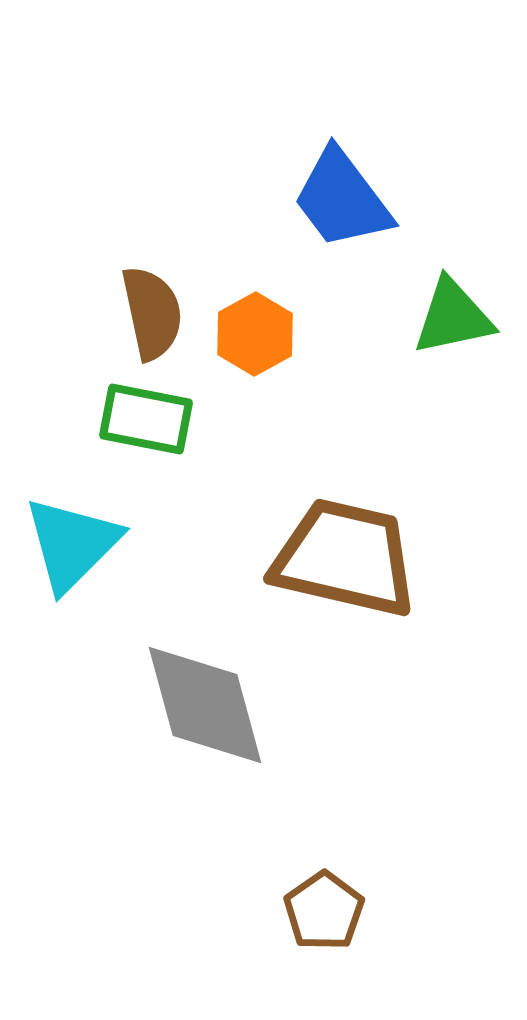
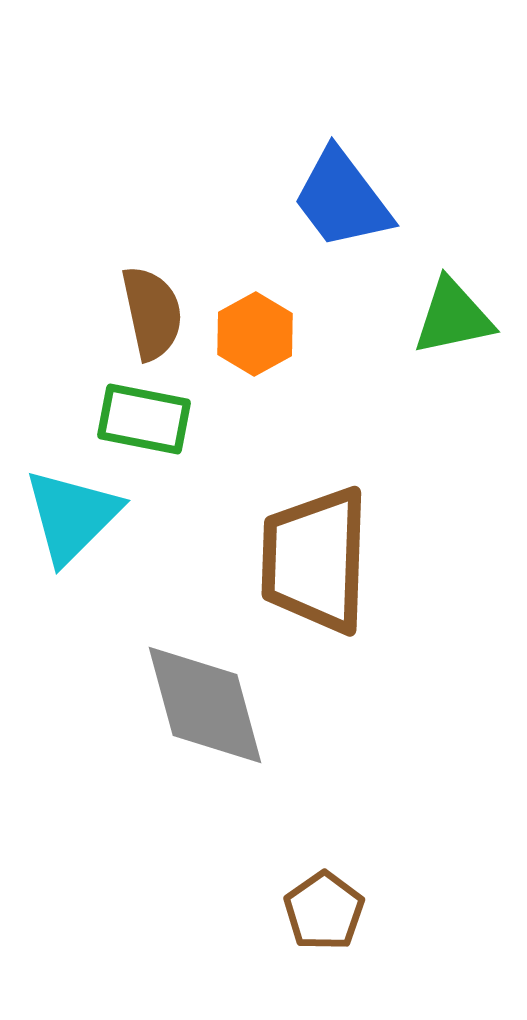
green rectangle: moved 2 px left
cyan triangle: moved 28 px up
brown trapezoid: moved 30 px left, 2 px down; rotated 101 degrees counterclockwise
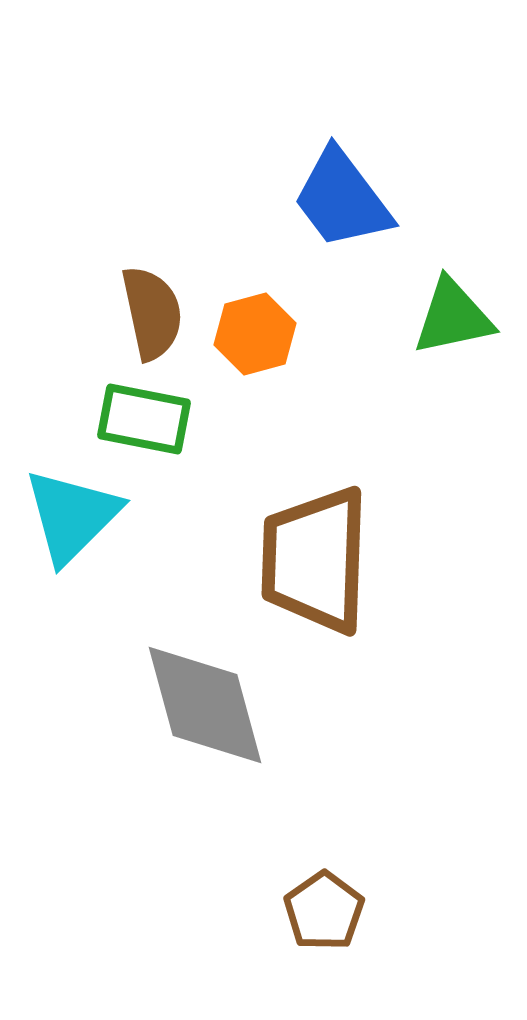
orange hexagon: rotated 14 degrees clockwise
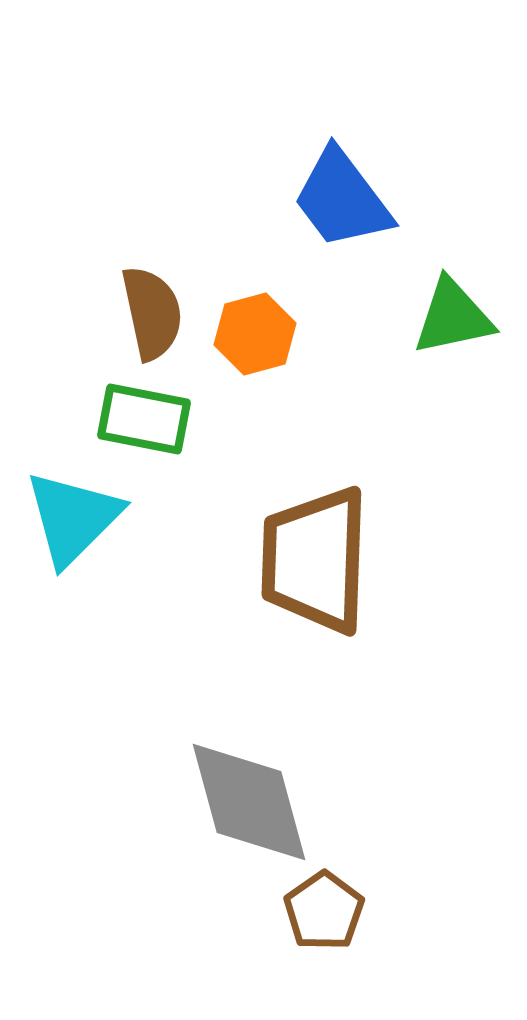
cyan triangle: moved 1 px right, 2 px down
gray diamond: moved 44 px right, 97 px down
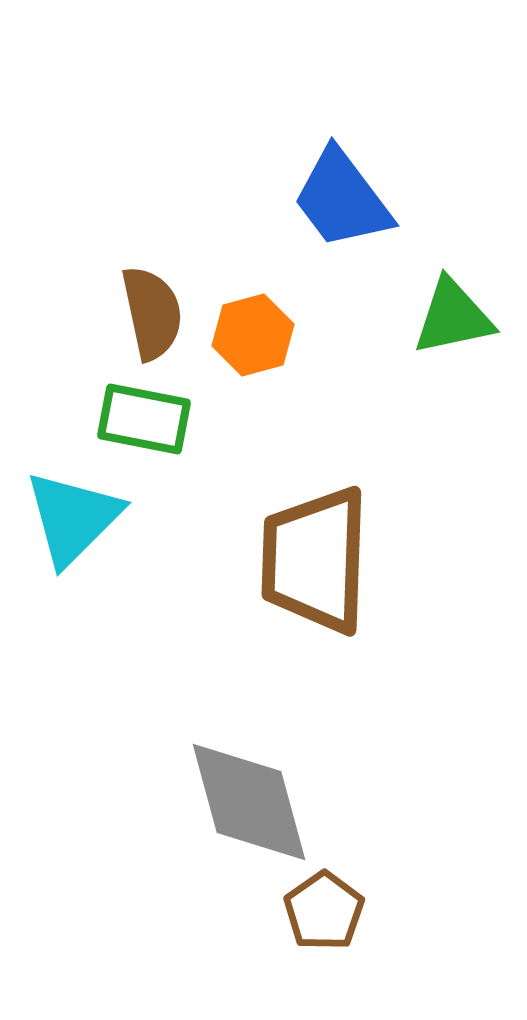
orange hexagon: moved 2 px left, 1 px down
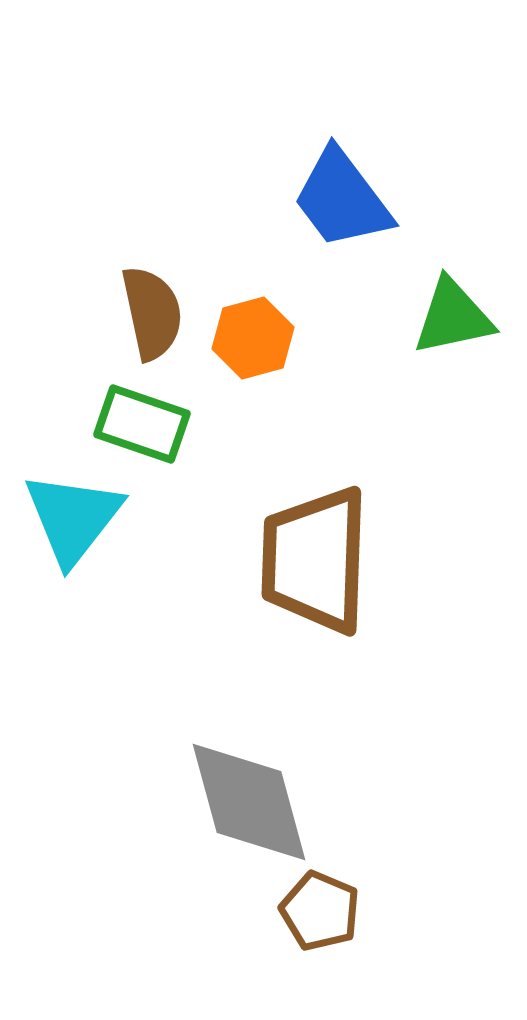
orange hexagon: moved 3 px down
green rectangle: moved 2 px left, 5 px down; rotated 8 degrees clockwise
cyan triangle: rotated 7 degrees counterclockwise
brown pentagon: moved 4 px left; rotated 14 degrees counterclockwise
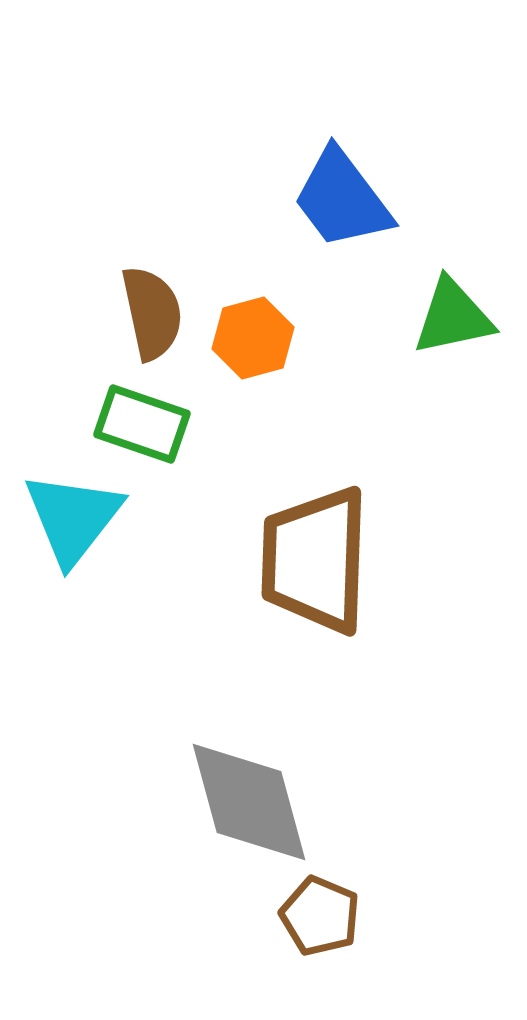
brown pentagon: moved 5 px down
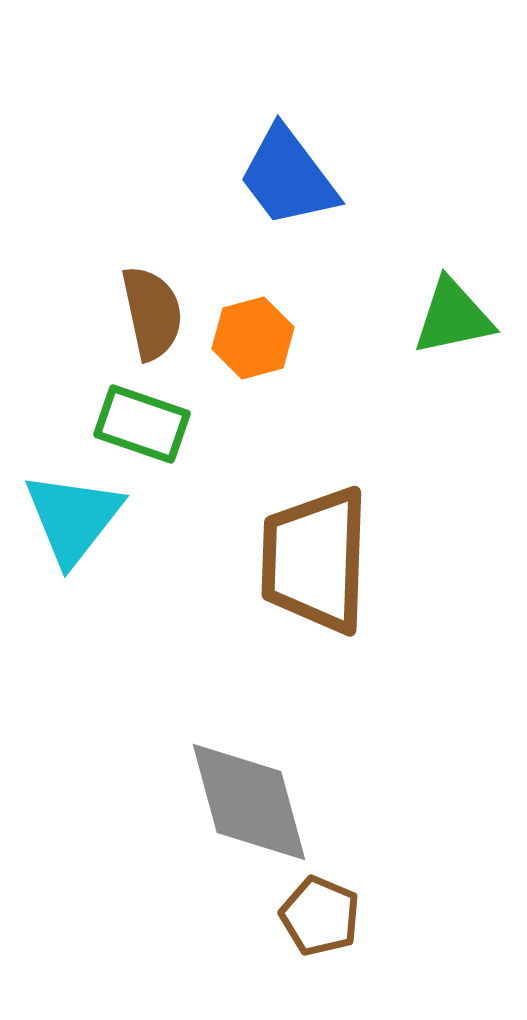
blue trapezoid: moved 54 px left, 22 px up
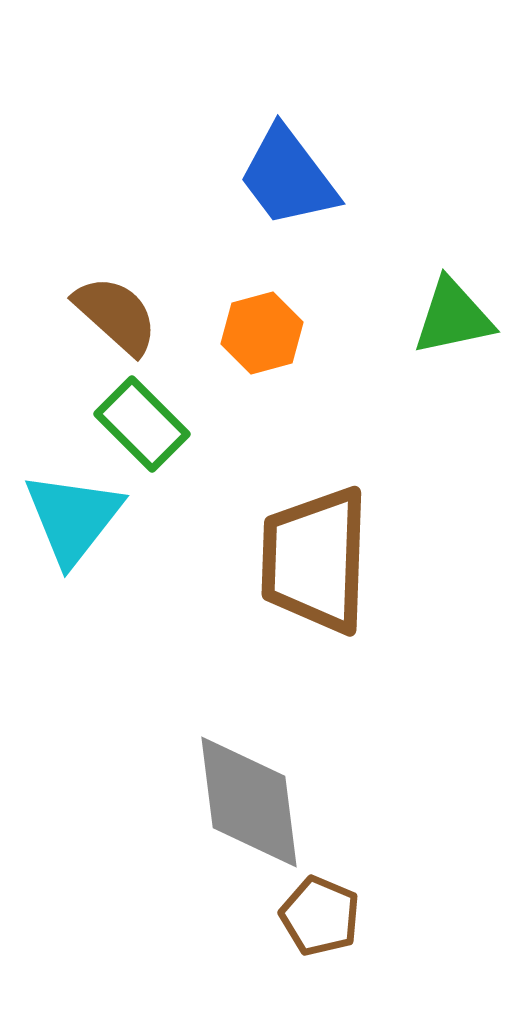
brown semicircle: moved 36 px left, 2 px down; rotated 36 degrees counterclockwise
orange hexagon: moved 9 px right, 5 px up
green rectangle: rotated 26 degrees clockwise
gray diamond: rotated 8 degrees clockwise
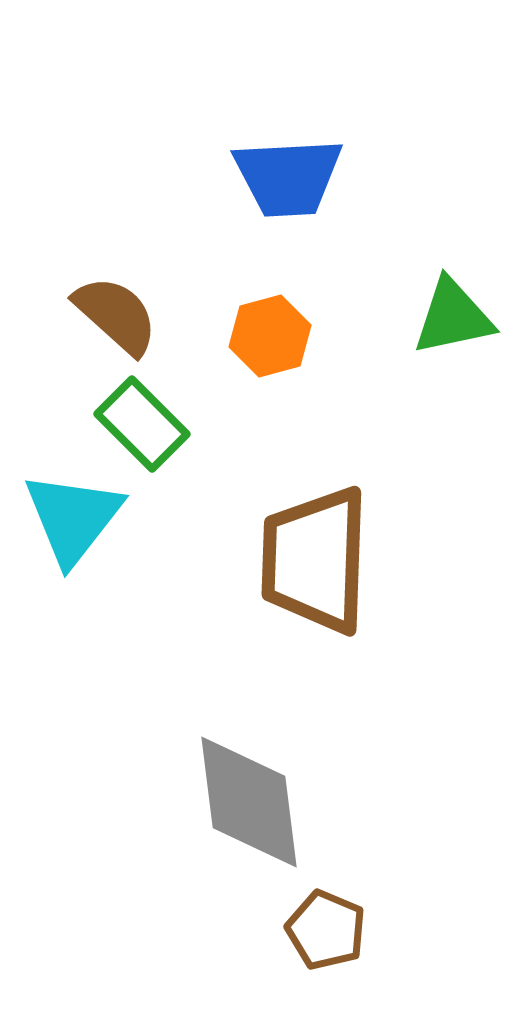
blue trapezoid: rotated 56 degrees counterclockwise
orange hexagon: moved 8 px right, 3 px down
brown pentagon: moved 6 px right, 14 px down
